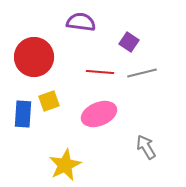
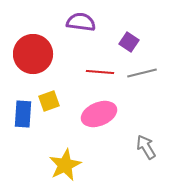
red circle: moved 1 px left, 3 px up
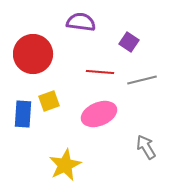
gray line: moved 7 px down
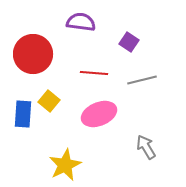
red line: moved 6 px left, 1 px down
yellow square: rotated 30 degrees counterclockwise
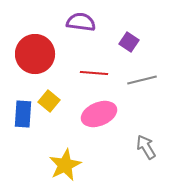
red circle: moved 2 px right
